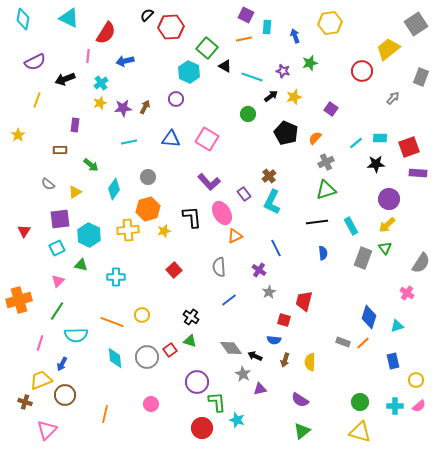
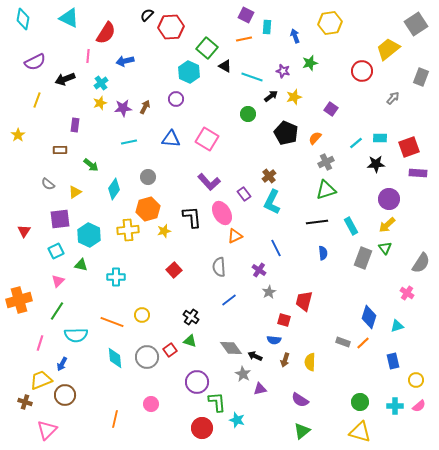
cyan square at (57, 248): moved 1 px left, 3 px down
orange line at (105, 414): moved 10 px right, 5 px down
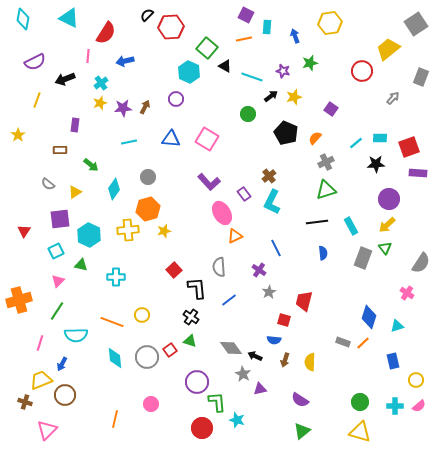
black L-shape at (192, 217): moved 5 px right, 71 px down
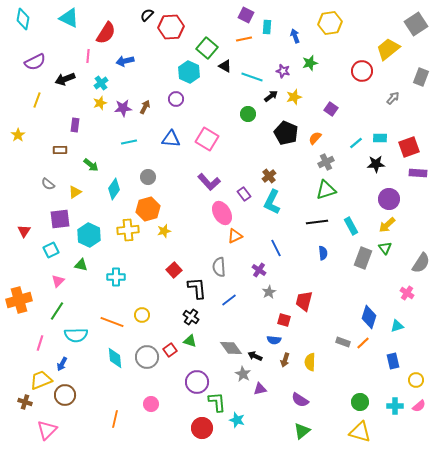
cyan square at (56, 251): moved 5 px left, 1 px up
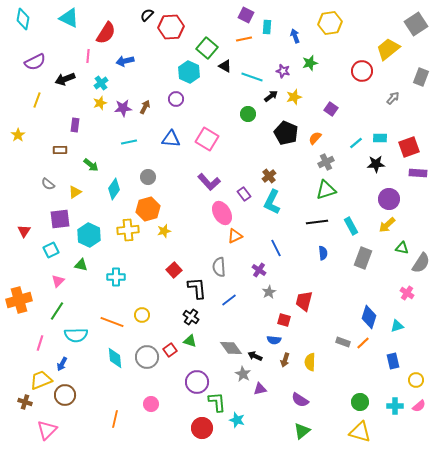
green triangle at (385, 248): moved 17 px right; rotated 40 degrees counterclockwise
